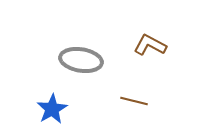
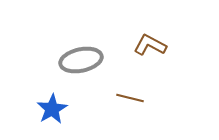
gray ellipse: rotated 21 degrees counterclockwise
brown line: moved 4 px left, 3 px up
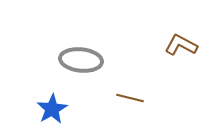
brown L-shape: moved 31 px right
gray ellipse: rotated 18 degrees clockwise
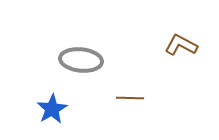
brown line: rotated 12 degrees counterclockwise
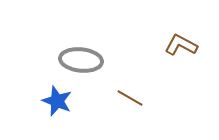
brown line: rotated 28 degrees clockwise
blue star: moved 5 px right, 8 px up; rotated 20 degrees counterclockwise
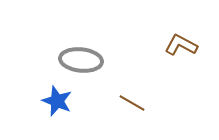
brown line: moved 2 px right, 5 px down
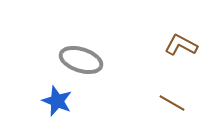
gray ellipse: rotated 12 degrees clockwise
brown line: moved 40 px right
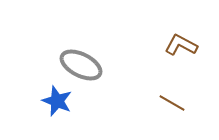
gray ellipse: moved 5 px down; rotated 9 degrees clockwise
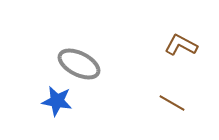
gray ellipse: moved 2 px left, 1 px up
blue star: rotated 12 degrees counterclockwise
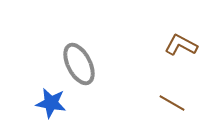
gray ellipse: rotated 36 degrees clockwise
blue star: moved 6 px left, 2 px down
